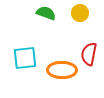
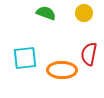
yellow circle: moved 4 px right
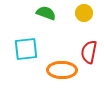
red semicircle: moved 2 px up
cyan square: moved 1 px right, 9 px up
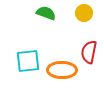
cyan square: moved 2 px right, 12 px down
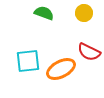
green semicircle: moved 2 px left
red semicircle: rotated 75 degrees counterclockwise
orange ellipse: moved 1 px left, 1 px up; rotated 28 degrees counterclockwise
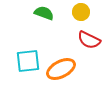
yellow circle: moved 3 px left, 1 px up
red semicircle: moved 12 px up
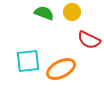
yellow circle: moved 9 px left
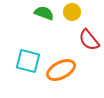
red semicircle: rotated 25 degrees clockwise
cyan square: rotated 20 degrees clockwise
orange ellipse: moved 1 px down
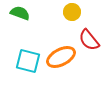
green semicircle: moved 24 px left
orange ellipse: moved 13 px up
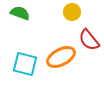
cyan square: moved 3 px left, 3 px down
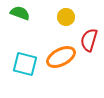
yellow circle: moved 6 px left, 5 px down
red semicircle: rotated 55 degrees clockwise
